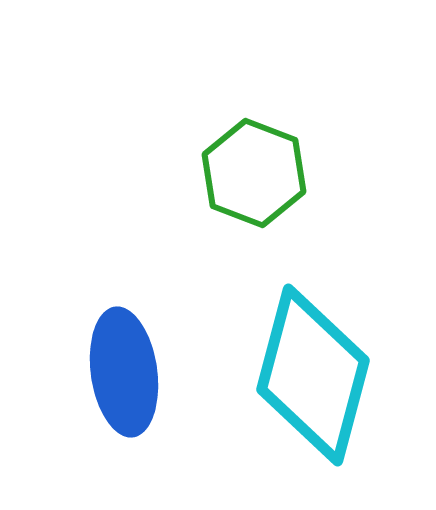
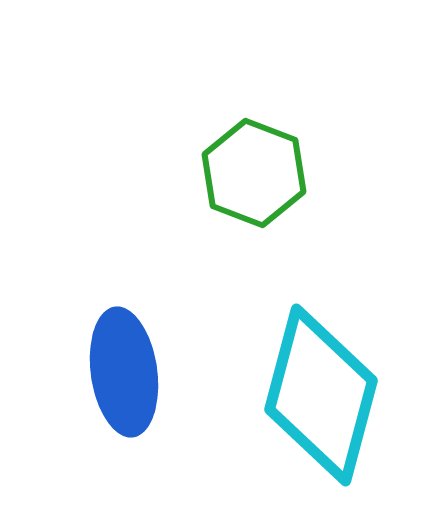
cyan diamond: moved 8 px right, 20 px down
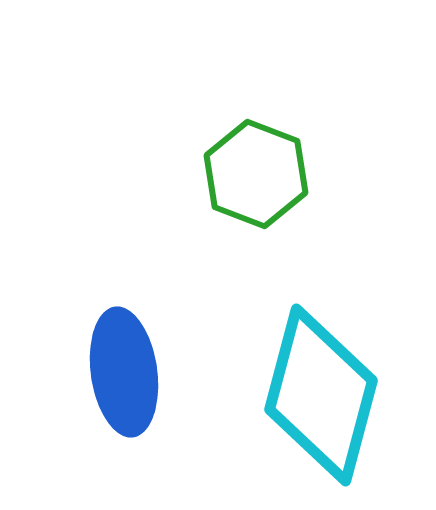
green hexagon: moved 2 px right, 1 px down
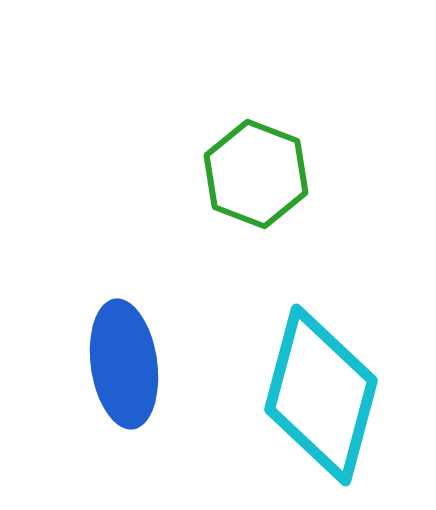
blue ellipse: moved 8 px up
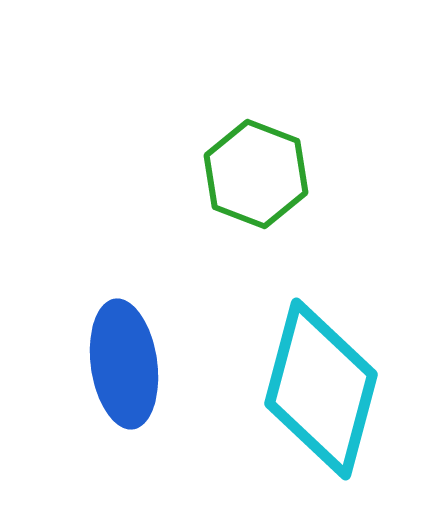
cyan diamond: moved 6 px up
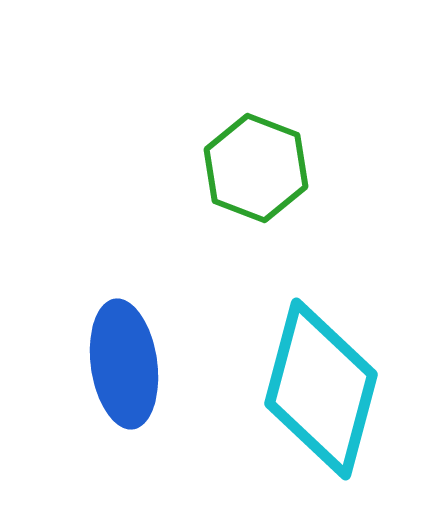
green hexagon: moved 6 px up
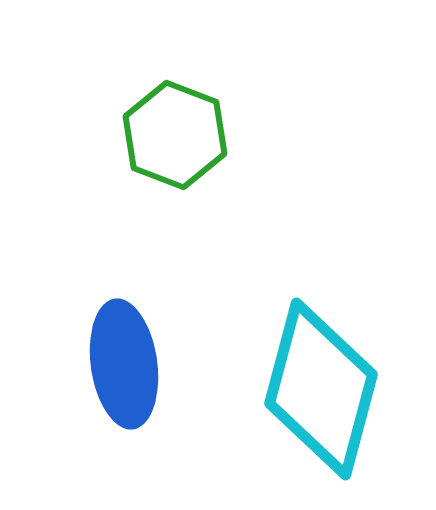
green hexagon: moved 81 px left, 33 px up
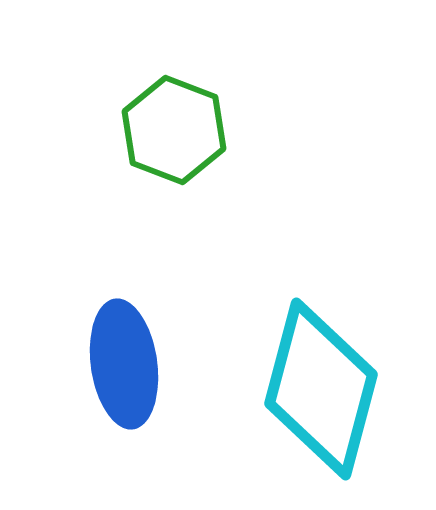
green hexagon: moved 1 px left, 5 px up
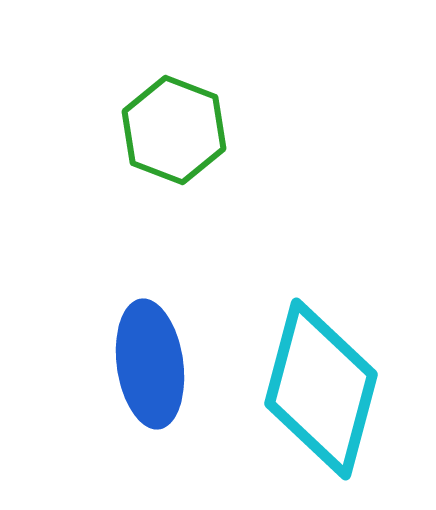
blue ellipse: moved 26 px right
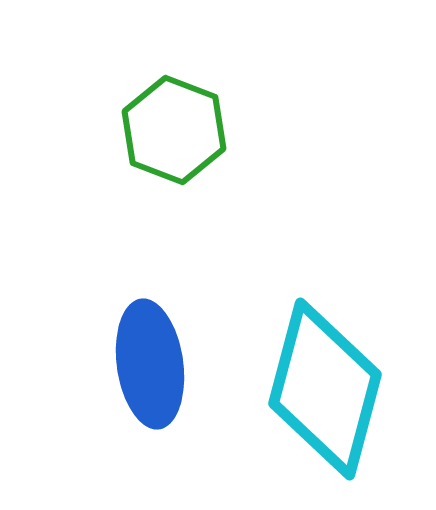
cyan diamond: moved 4 px right
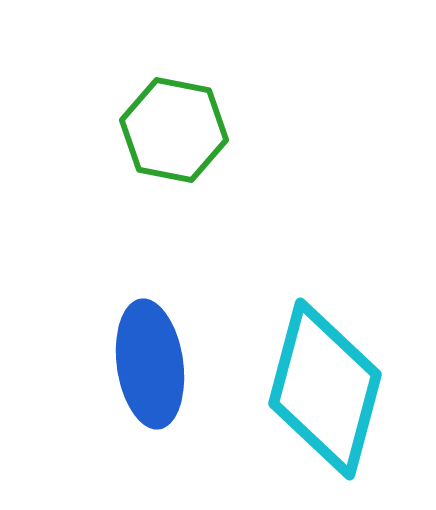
green hexagon: rotated 10 degrees counterclockwise
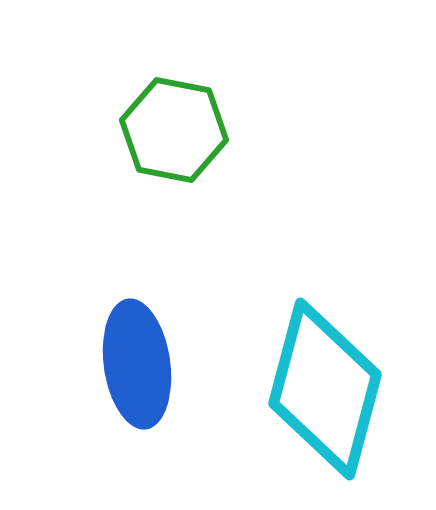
blue ellipse: moved 13 px left
